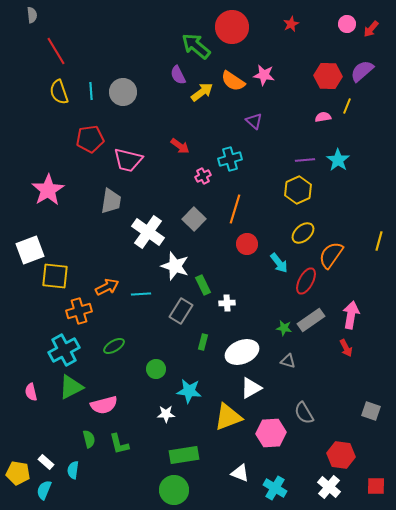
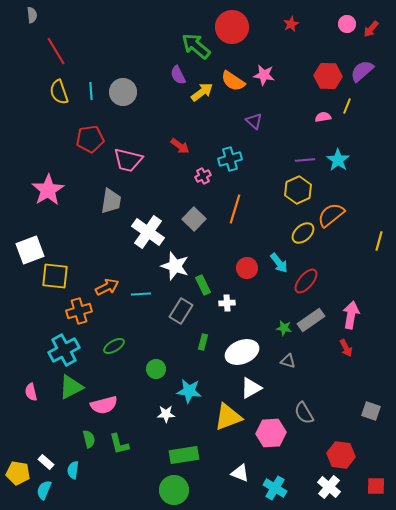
red circle at (247, 244): moved 24 px down
orange semicircle at (331, 255): moved 40 px up; rotated 16 degrees clockwise
red ellipse at (306, 281): rotated 12 degrees clockwise
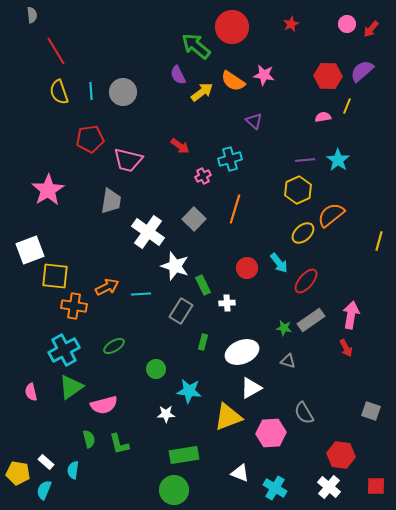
orange cross at (79, 311): moved 5 px left, 5 px up; rotated 25 degrees clockwise
green triangle at (71, 387): rotated 8 degrees counterclockwise
